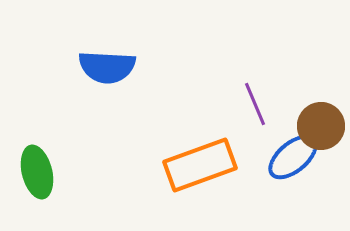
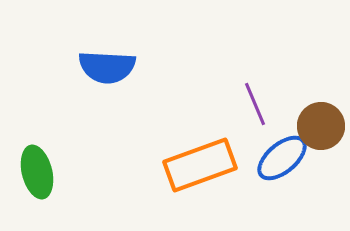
blue ellipse: moved 11 px left, 1 px down
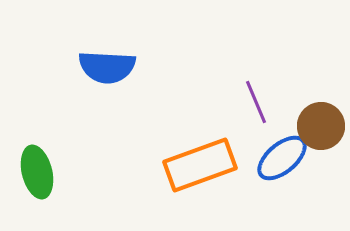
purple line: moved 1 px right, 2 px up
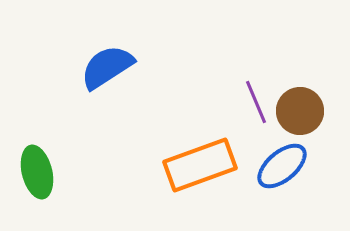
blue semicircle: rotated 144 degrees clockwise
brown circle: moved 21 px left, 15 px up
blue ellipse: moved 8 px down
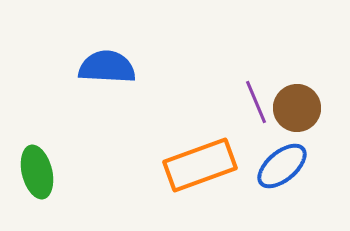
blue semicircle: rotated 36 degrees clockwise
brown circle: moved 3 px left, 3 px up
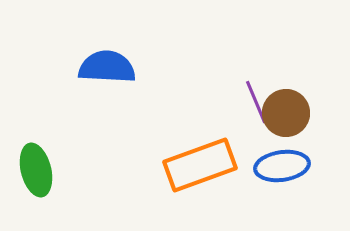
brown circle: moved 11 px left, 5 px down
blue ellipse: rotated 32 degrees clockwise
green ellipse: moved 1 px left, 2 px up
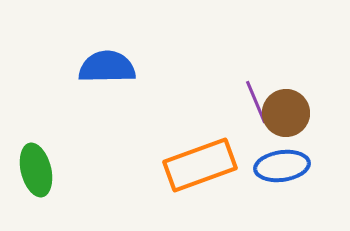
blue semicircle: rotated 4 degrees counterclockwise
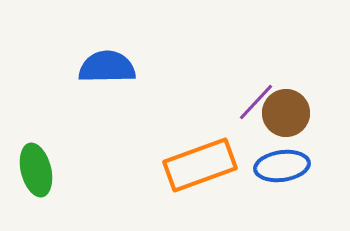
purple line: rotated 66 degrees clockwise
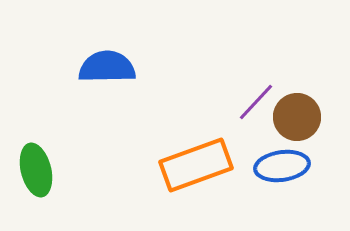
brown circle: moved 11 px right, 4 px down
orange rectangle: moved 4 px left
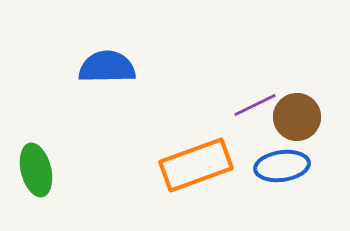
purple line: moved 1 px left, 3 px down; rotated 21 degrees clockwise
